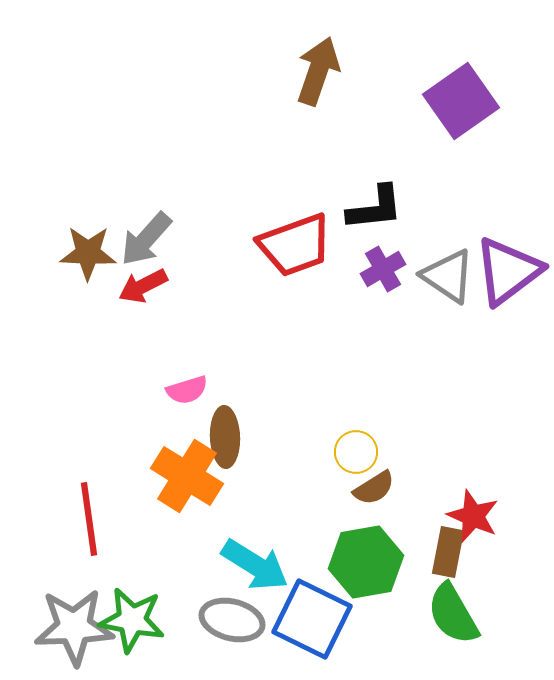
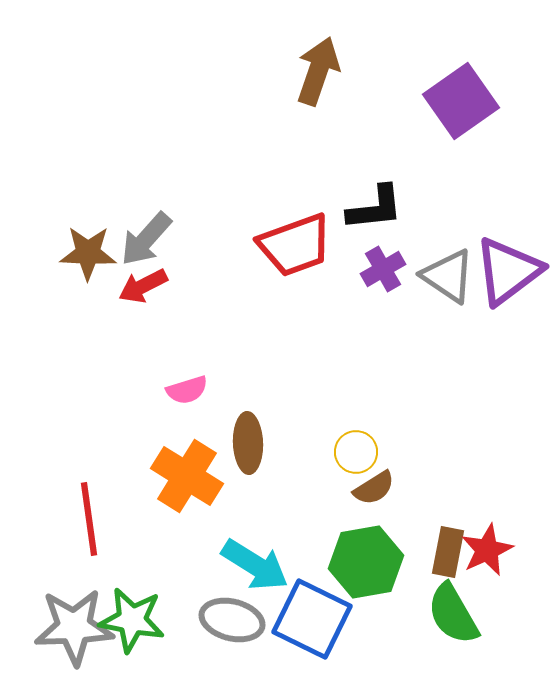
brown ellipse: moved 23 px right, 6 px down
red star: moved 14 px right, 34 px down; rotated 24 degrees clockwise
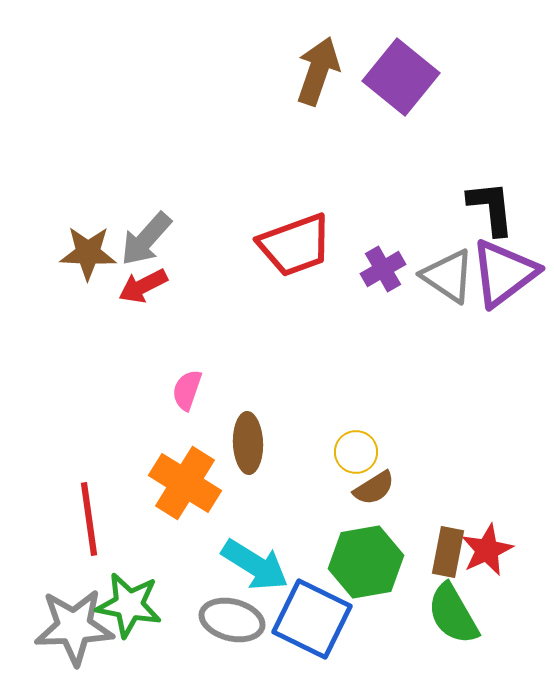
purple square: moved 60 px left, 24 px up; rotated 16 degrees counterclockwise
black L-shape: moved 116 px right; rotated 90 degrees counterclockwise
purple triangle: moved 4 px left, 2 px down
pink semicircle: rotated 126 degrees clockwise
orange cross: moved 2 px left, 7 px down
green star: moved 3 px left, 15 px up
